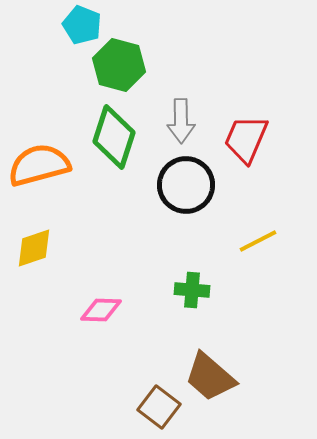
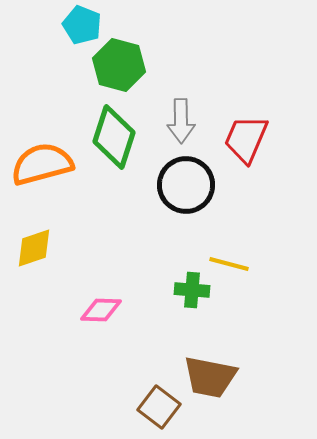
orange semicircle: moved 3 px right, 1 px up
yellow line: moved 29 px left, 23 px down; rotated 42 degrees clockwise
brown trapezoid: rotated 30 degrees counterclockwise
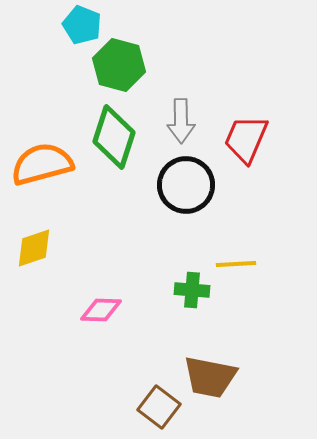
yellow line: moved 7 px right; rotated 18 degrees counterclockwise
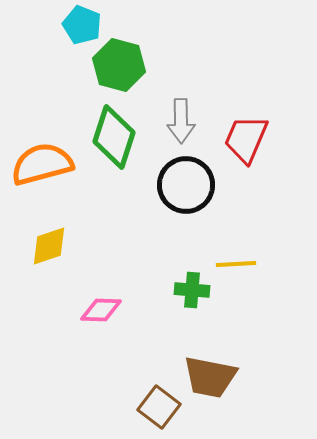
yellow diamond: moved 15 px right, 2 px up
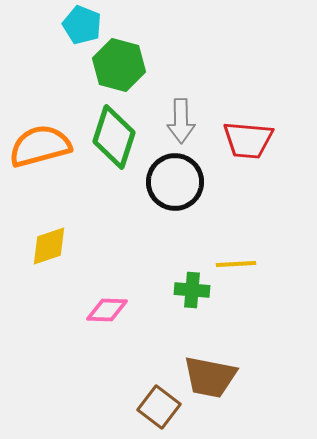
red trapezoid: moved 2 px right, 1 px down; rotated 108 degrees counterclockwise
orange semicircle: moved 2 px left, 18 px up
black circle: moved 11 px left, 3 px up
pink diamond: moved 6 px right
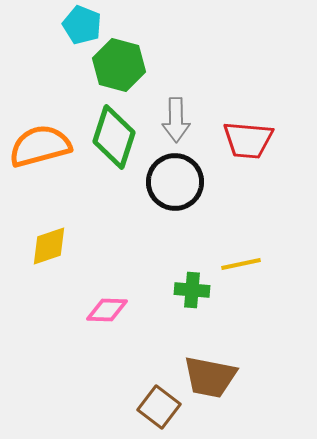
gray arrow: moved 5 px left, 1 px up
yellow line: moved 5 px right; rotated 9 degrees counterclockwise
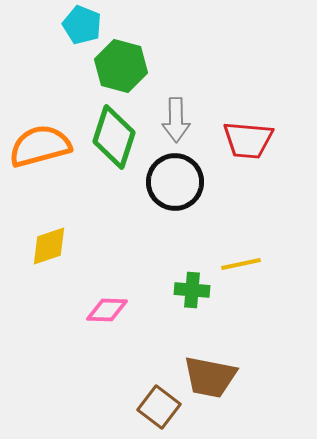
green hexagon: moved 2 px right, 1 px down
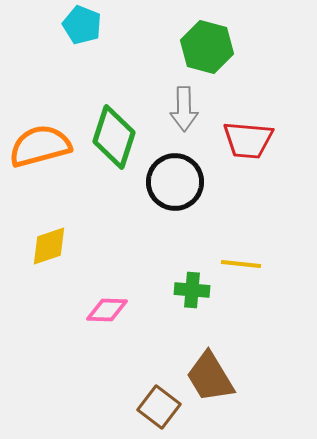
green hexagon: moved 86 px right, 19 px up
gray arrow: moved 8 px right, 11 px up
yellow line: rotated 18 degrees clockwise
brown trapezoid: rotated 48 degrees clockwise
